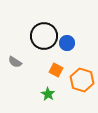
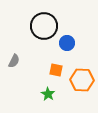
black circle: moved 10 px up
gray semicircle: moved 1 px left, 1 px up; rotated 96 degrees counterclockwise
orange square: rotated 16 degrees counterclockwise
orange hexagon: rotated 15 degrees counterclockwise
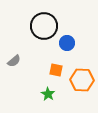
gray semicircle: rotated 24 degrees clockwise
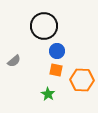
blue circle: moved 10 px left, 8 px down
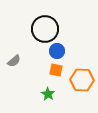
black circle: moved 1 px right, 3 px down
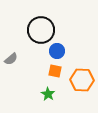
black circle: moved 4 px left, 1 px down
gray semicircle: moved 3 px left, 2 px up
orange square: moved 1 px left, 1 px down
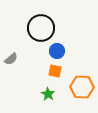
black circle: moved 2 px up
orange hexagon: moved 7 px down
